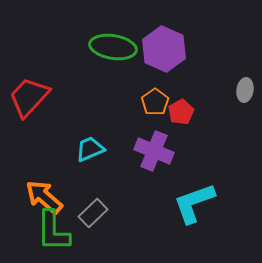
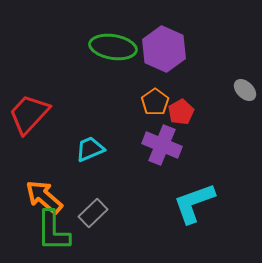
gray ellipse: rotated 55 degrees counterclockwise
red trapezoid: moved 17 px down
purple cross: moved 8 px right, 6 px up
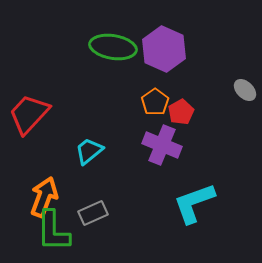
cyan trapezoid: moved 1 px left, 2 px down; rotated 16 degrees counterclockwise
orange arrow: rotated 69 degrees clockwise
gray rectangle: rotated 20 degrees clockwise
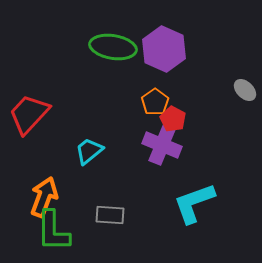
red pentagon: moved 8 px left, 7 px down; rotated 15 degrees counterclockwise
gray rectangle: moved 17 px right, 2 px down; rotated 28 degrees clockwise
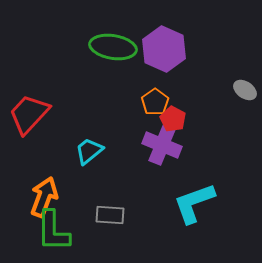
gray ellipse: rotated 10 degrees counterclockwise
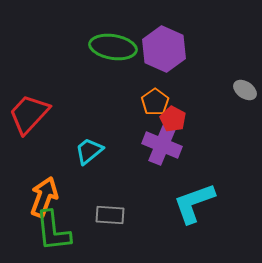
green L-shape: rotated 6 degrees counterclockwise
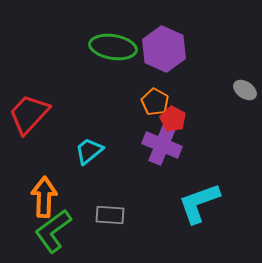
orange pentagon: rotated 8 degrees counterclockwise
orange arrow: rotated 18 degrees counterclockwise
cyan L-shape: moved 5 px right
green L-shape: rotated 60 degrees clockwise
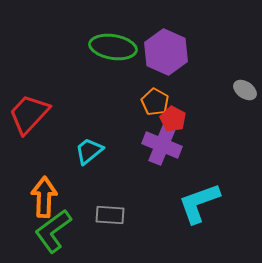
purple hexagon: moved 2 px right, 3 px down
